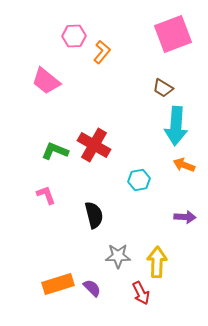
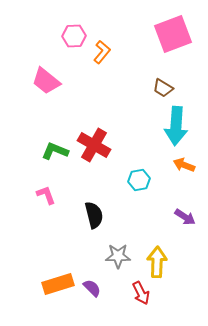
purple arrow: rotated 30 degrees clockwise
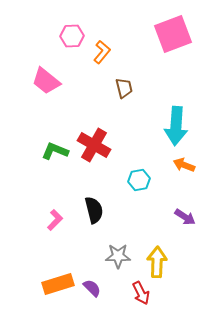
pink hexagon: moved 2 px left
brown trapezoid: moved 39 px left; rotated 135 degrees counterclockwise
pink L-shape: moved 9 px right, 25 px down; rotated 65 degrees clockwise
black semicircle: moved 5 px up
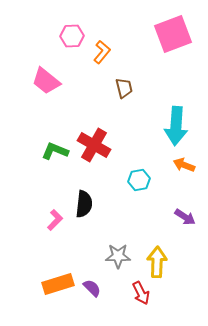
black semicircle: moved 10 px left, 6 px up; rotated 20 degrees clockwise
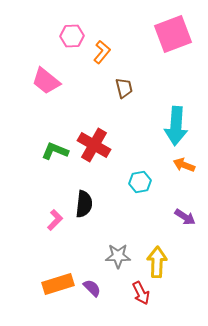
cyan hexagon: moved 1 px right, 2 px down
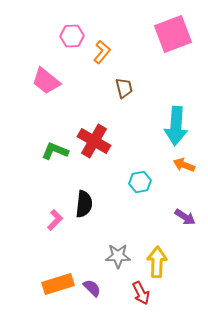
red cross: moved 4 px up
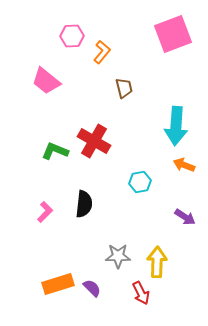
pink L-shape: moved 10 px left, 8 px up
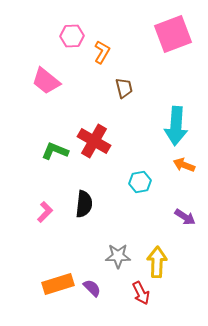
orange L-shape: rotated 10 degrees counterclockwise
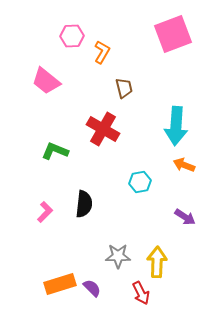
red cross: moved 9 px right, 12 px up
orange rectangle: moved 2 px right
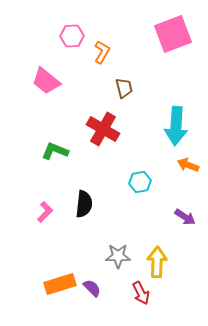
orange arrow: moved 4 px right
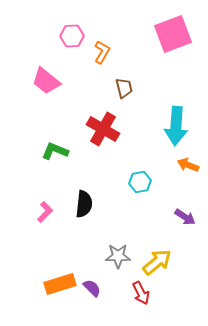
yellow arrow: rotated 48 degrees clockwise
